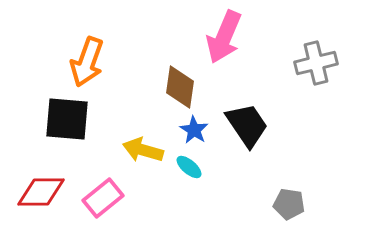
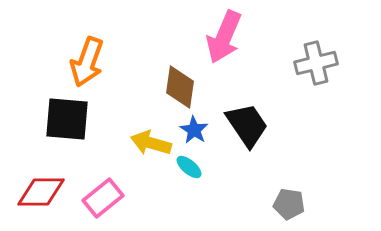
yellow arrow: moved 8 px right, 7 px up
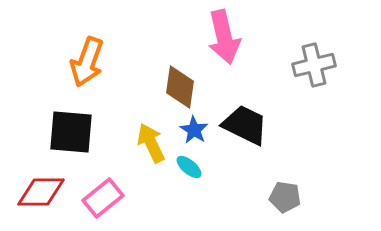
pink arrow: rotated 36 degrees counterclockwise
gray cross: moved 2 px left, 2 px down
black square: moved 4 px right, 13 px down
black trapezoid: moved 2 px left; rotated 30 degrees counterclockwise
yellow arrow: rotated 48 degrees clockwise
gray pentagon: moved 4 px left, 7 px up
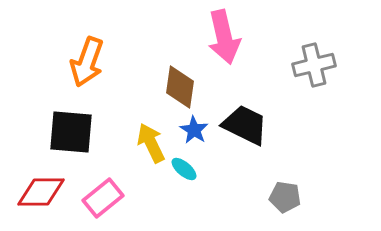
cyan ellipse: moved 5 px left, 2 px down
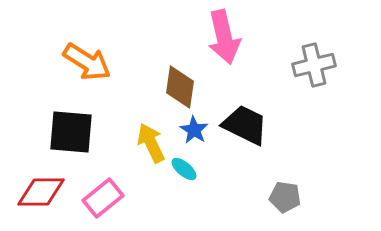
orange arrow: rotated 78 degrees counterclockwise
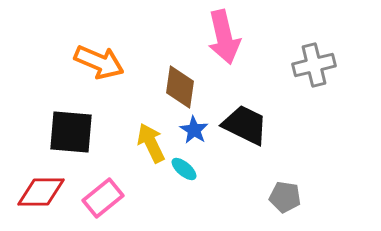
orange arrow: moved 12 px right; rotated 9 degrees counterclockwise
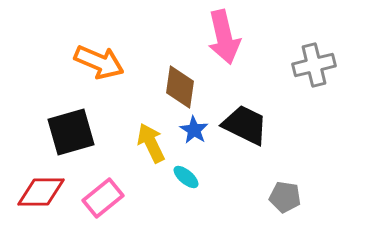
black square: rotated 21 degrees counterclockwise
cyan ellipse: moved 2 px right, 8 px down
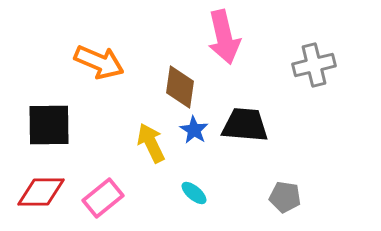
black trapezoid: rotated 21 degrees counterclockwise
black square: moved 22 px left, 7 px up; rotated 15 degrees clockwise
cyan ellipse: moved 8 px right, 16 px down
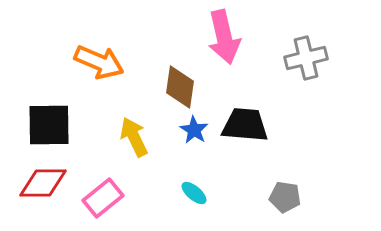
gray cross: moved 8 px left, 7 px up
yellow arrow: moved 17 px left, 6 px up
red diamond: moved 2 px right, 9 px up
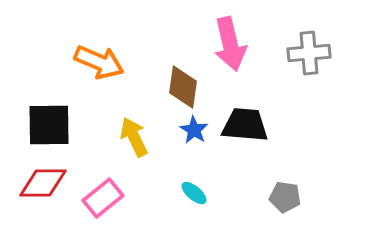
pink arrow: moved 6 px right, 7 px down
gray cross: moved 3 px right, 5 px up; rotated 9 degrees clockwise
brown diamond: moved 3 px right
